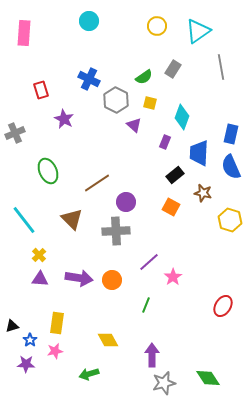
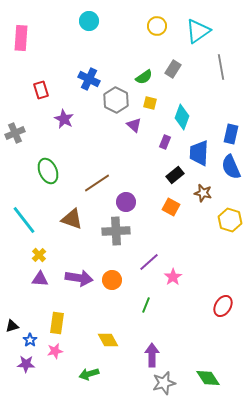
pink rectangle at (24, 33): moved 3 px left, 5 px down
brown triangle at (72, 219): rotated 25 degrees counterclockwise
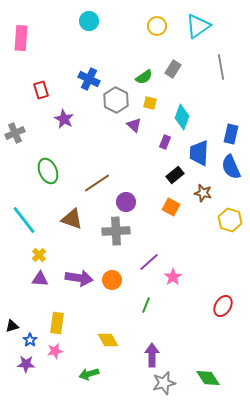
cyan triangle at (198, 31): moved 5 px up
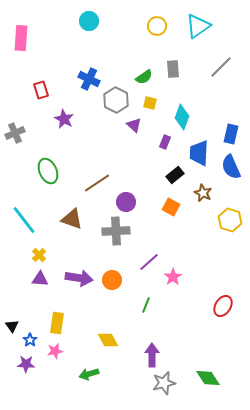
gray line at (221, 67): rotated 55 degrees clockwise
gray rectangle at (173, 69): rotated 36 degrees counterclockwise
brown star at (203, 193): rotated 12 degrees clockwise
black triangle at (12, 326): rotated 48 degrees counterclockwise
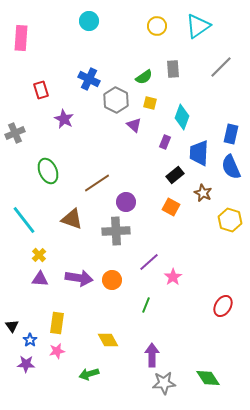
pink star at (55, 351): moved 2 px right
gray star at (164, 383): rotated 10 degrees clockwise
